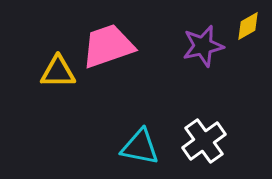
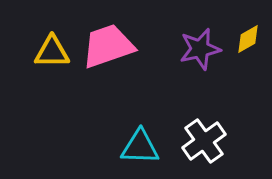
yellow diamond: moved 13 px down
purple star: moved 3 px left, 3 px down
yellow triangle: moved 6 px left, 20 px up
cyan triangle: rotated 9 degrees counterclockwise
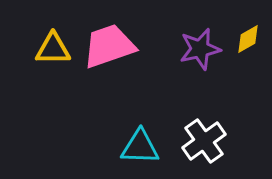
pink trapezoid: moved 1 px right
yellow triangle: moved 1 px right, 3 px up
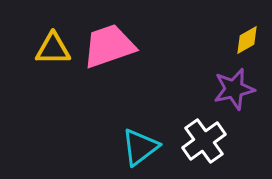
yellow diamond: moved 1 px left, 1 px down
purple star: moved 34 px right, 40 px down
cyan triangle: rotated 39 degrees counterclockwise
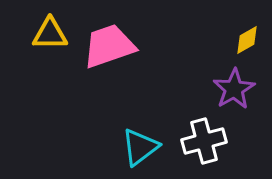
yellow triangle: moved 3 px left, 15 px up
purple star: rotated 18 degrees counterclockwise
white cross: rotated 21 degrees clockwise
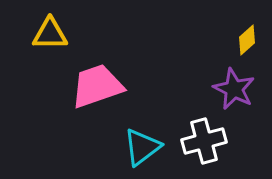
yellow diamond: rotated 12 degrees counterclockwise
pink trapezoid: moved 12 px left, 40 px down
purple star: rotated 15 degrees counterclockwise
cyan triangle: moved 2 px right
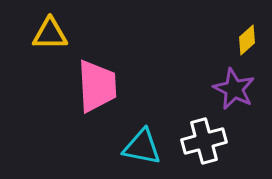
pink trapezoid: rotated 106 degrees clockwise
cyan triangle: rotated 48 degrees clockwise
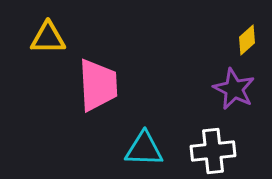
yellow triangle: moved 2 px left, 4 px down
pink trapezoid: moved 1 px right, 1 px up
white cross: moved 9 px right, 10 px down; rotated 9 degrees clockwise
cyan triangle: moved 2 px right, 2 px down; rotated 9 degrees counterclockwise
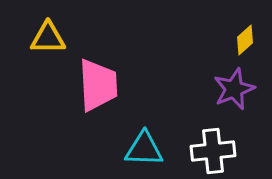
yellow diamond: moved 2 px left
purple star: rotated 24 degrees clockwise
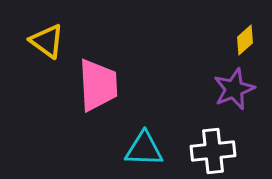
yellow triangle: moved 1 px left, 3 px down; rotated 36 degrees clockwise
